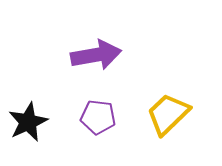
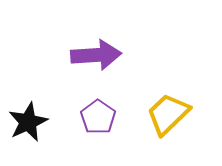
purple arrow: rotated 6 degrees clockwise
purple pentagon: rotated 28 degrees clockwise
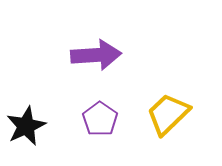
purple pentagon: moved 2 px right, 2 px down
black star: moved 2 px left, 4 px down
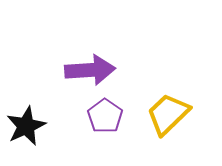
purple arrow: moved 6 px left, 15 px down
purple pentagon: moved 5 px right, 3 px up
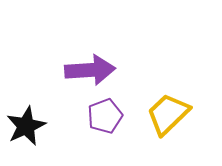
purple pentagon: rotated 16 degrees clockwise
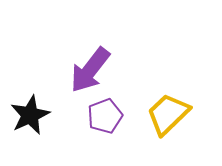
purple arrow: rotated 132 degrees clockwise
black star: moved 4 px right, 11 px up
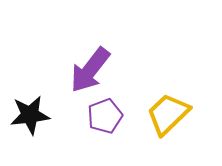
black star: rotated 18 degrees clockwise
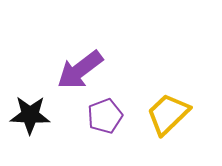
purple arrow: moved 10 px left; rotated 15 degrees clockwise
black star: rotated 9 degrees clockwise
